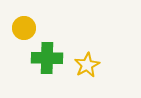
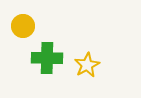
yellow circle: moved 1 px left, 2 px up
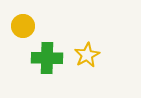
yellow star: moved 10 px up
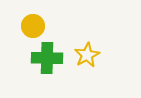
yellow circle: moved 10 px right
